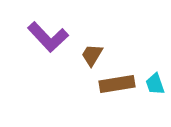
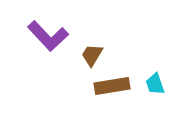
purple L-shape: moved 1 px up
brown rectangle: moved 5 px left, 2 px down
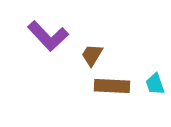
brown rectangle: rotated 12 degrees clockwise
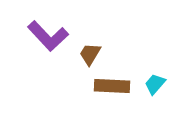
brown trapezoid: moved 2 px left, 1 px up
cyan trapezoid: rotated 60 degrees clockwise
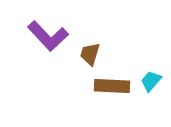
brown trapezoid: rotated 15 degrees counterclockwise
cyan trapezoid: moved 4 px left, 3 px up
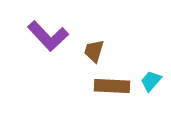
brown trapezoid: moved 4 px right, 3 px up
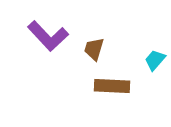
brown trapezoid: moved 2 px up
cyan trapezoid: moved 4 px right, 21 px up
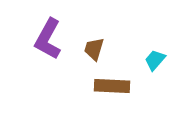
purple L-shape: moved 3 px down; rotated 72 degrees clockwise
